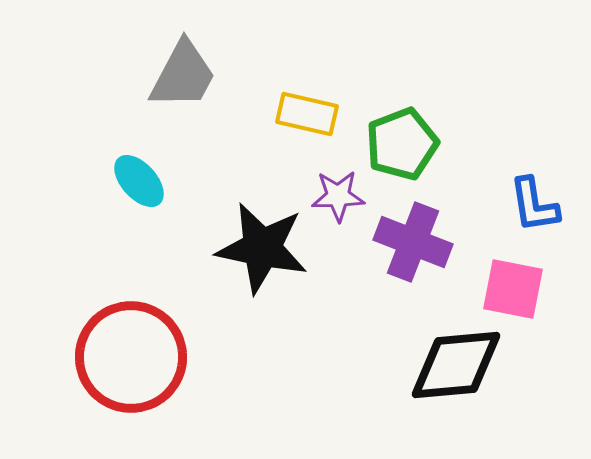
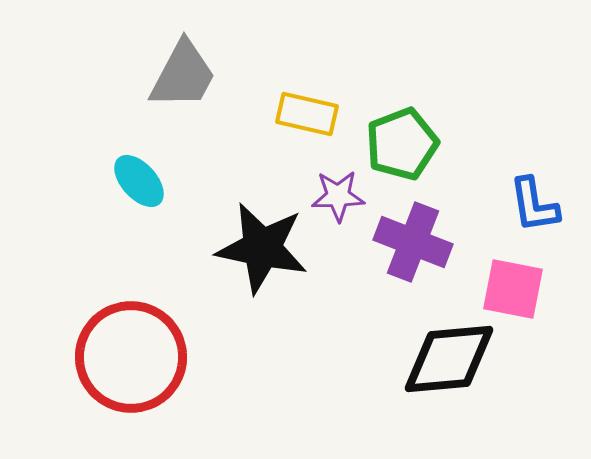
black diamond: moved 7 px left, 6 px up
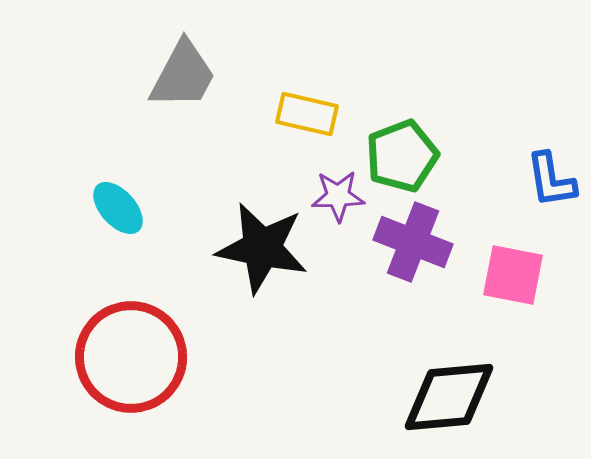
green pentagon: moved 12 px down
cyan ellipse: moved 21 px left, 27 px down
blue L-shape: moved 17 px right, 25 px up
pink square: moved 14 px up
black diamond: moved 38 px down
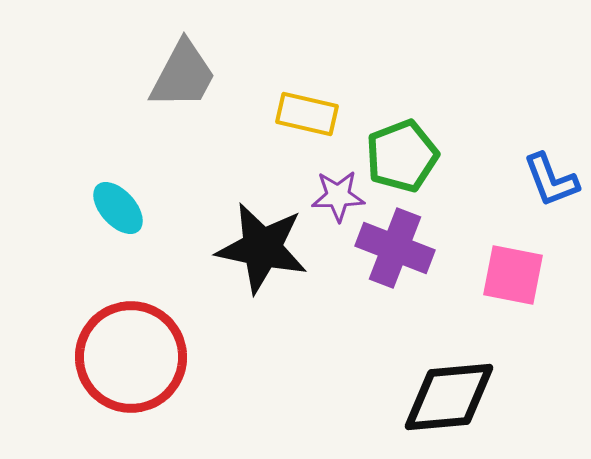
blue L-shape: rotated 12 degrees counterclockwise
purple cross: moved 18 px left, 6 px down
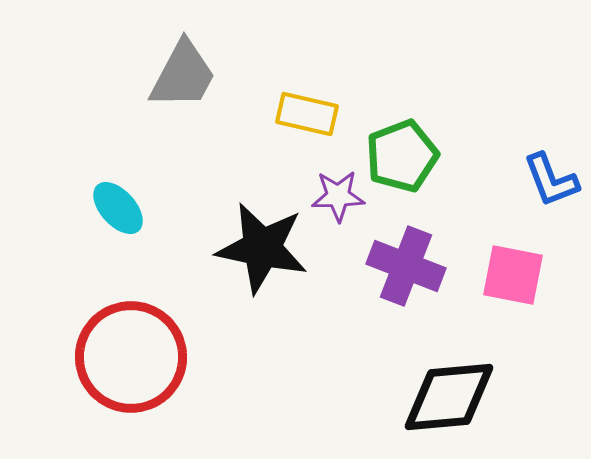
purple cross: moved 11 px right, 18 px down
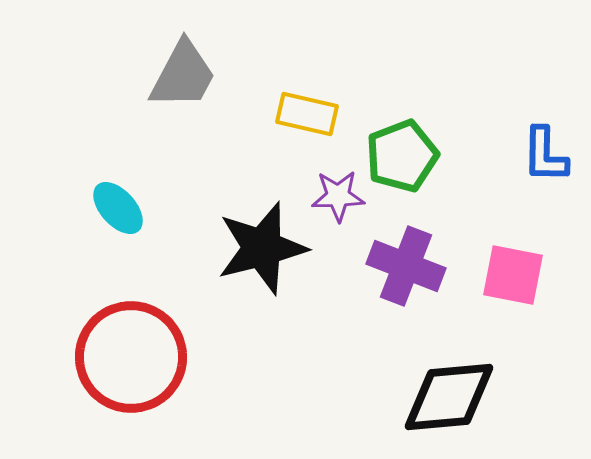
blue L-shape: moved 6 px left, 25 px up; rotated 22 degrees clockwise
black star: rotated 26 degrees counterclockwise
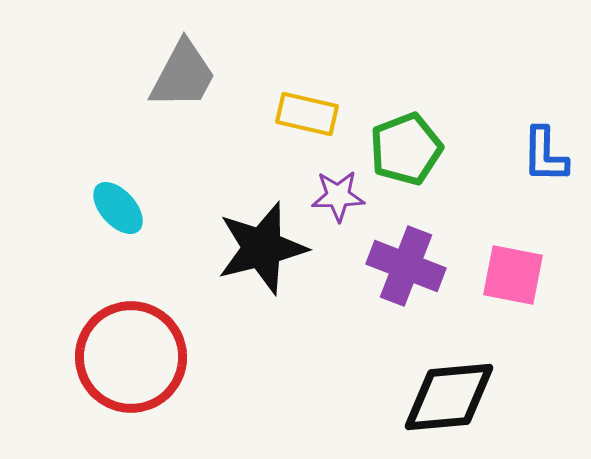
green pentagon: moved 4 px right, 7 px up
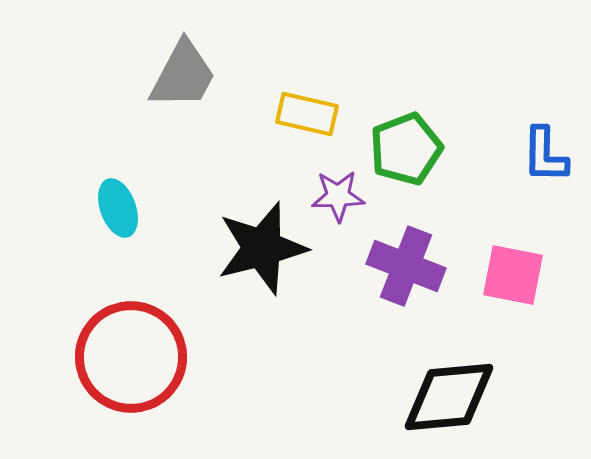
cyan ellipse: rotated 22 degrees clockwise
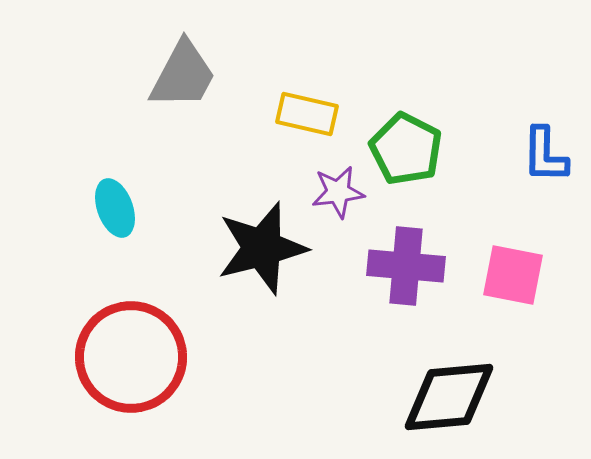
green pentagon: rotated 24 degrees counterclockwise
purple star: moved 4 px up; rotated 6 degrees counterclockwise
cyan ellipse: moved 3 px left
purple cross: rotated 16 degrees counterclockwise
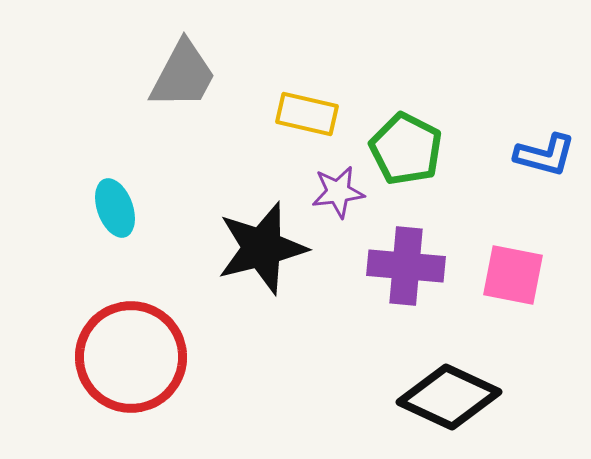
blue L-shape: rotated 76 degrees counterclockwise
black diamond: rotated 30 degrees clockwise
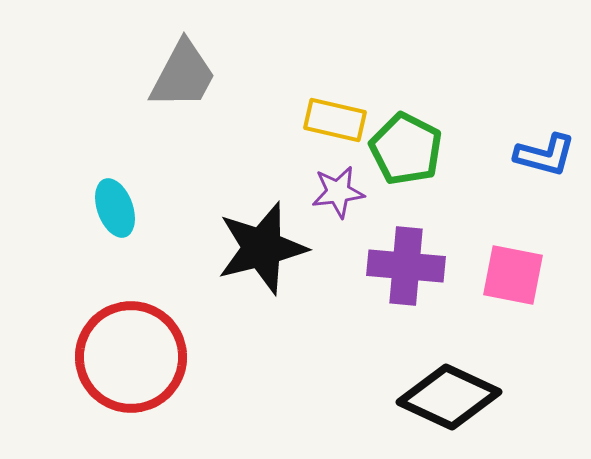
yellow rectangle: moved 28 px right, 6 px down
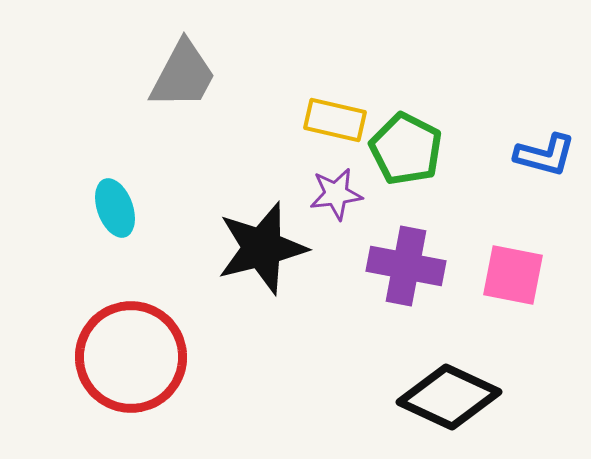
purple star: moved 2 px left, 2 px down
purple cross: rotated 6 degrees clockwise
